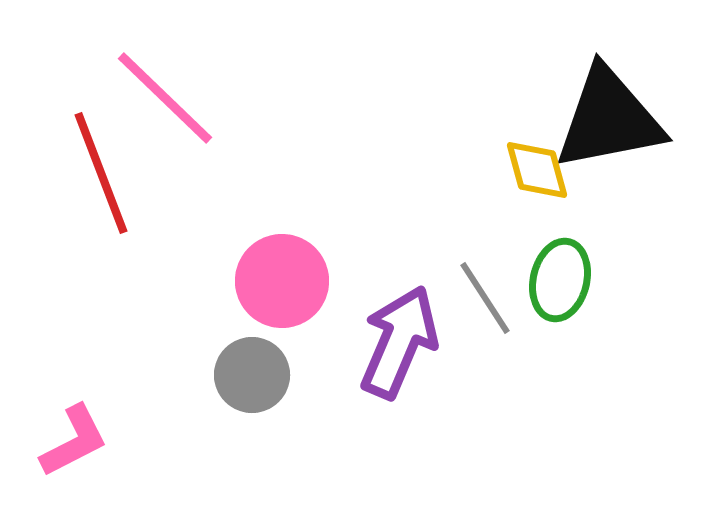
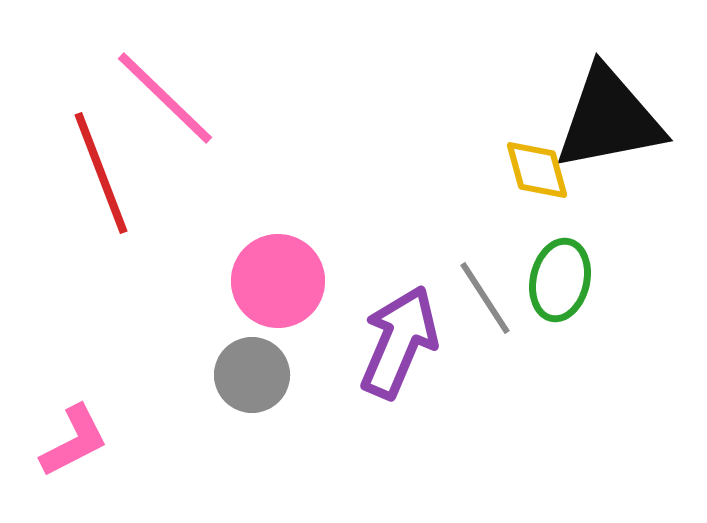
pink circle: moved 4 px left
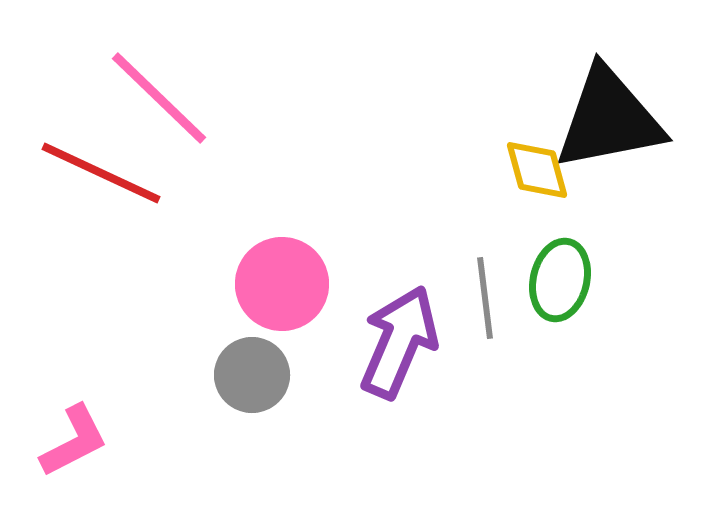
pink line: moved 6 px left
red line: rotated 44 degrees counterclockwise
pink circle: moved 4 px right, 3 px down
gray line: rotated 26 degrees clockwise
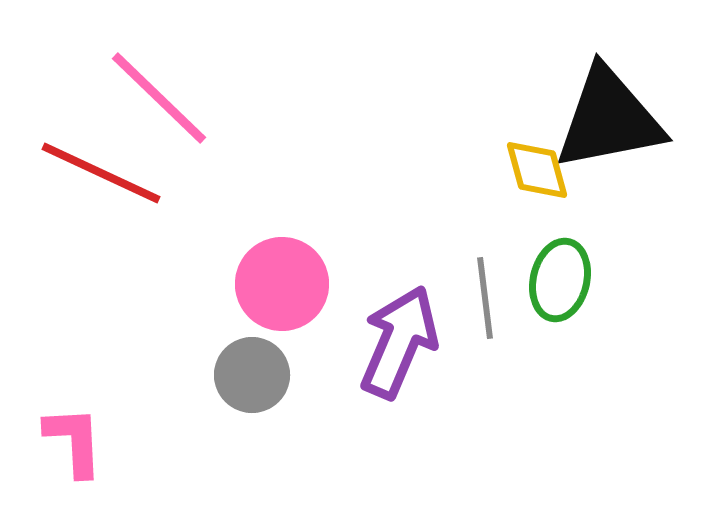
pink L-shape: rotated 66 degrees counterclockwise
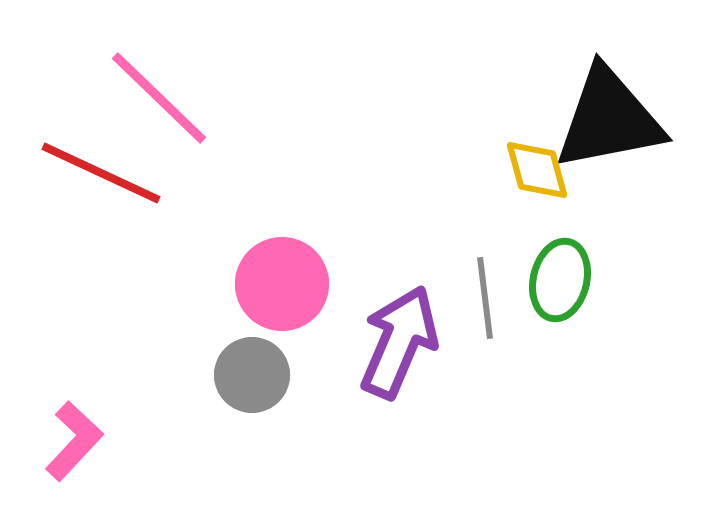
pink L-shape: rotated 46 degrees clockwise
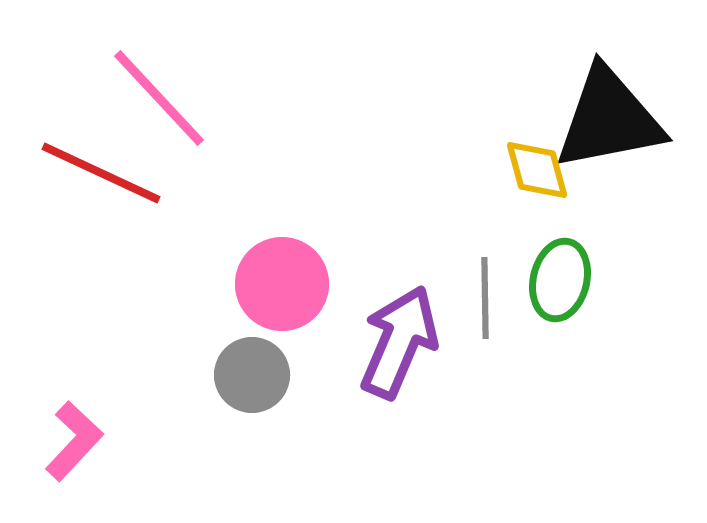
pink line: rotated 3 degrees clockwise
gray line: rotated 6 degrees clockwise
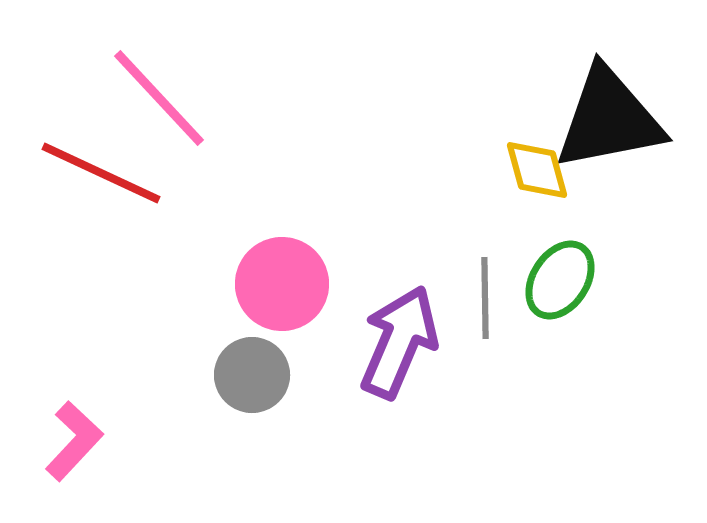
green ellipse: rotated 20 degrees clockwise
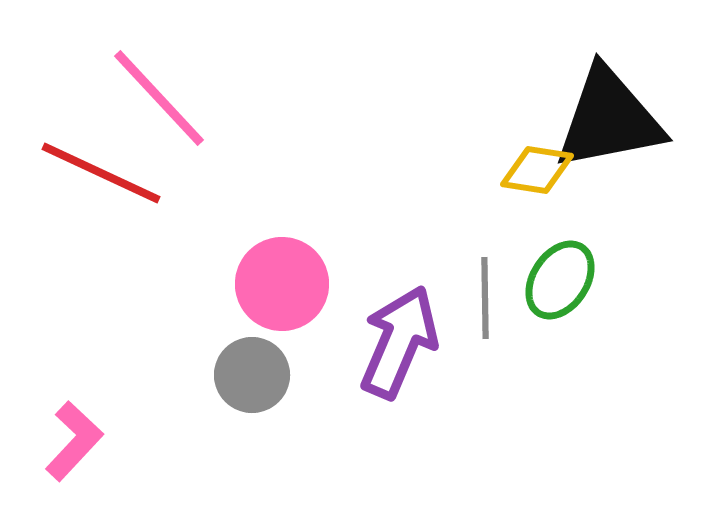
yellow diamond: rotated 66 degrees counterclockwise
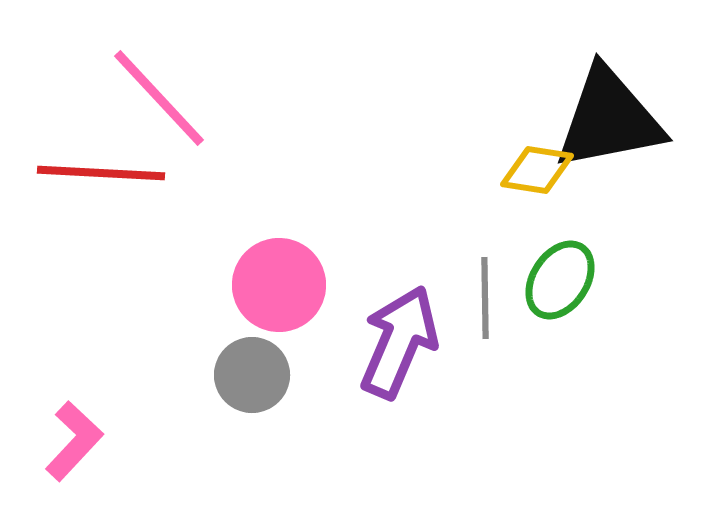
red line: rotated 22 degrees counterclockwise
pink circle: moved 3 px left, 1 px down
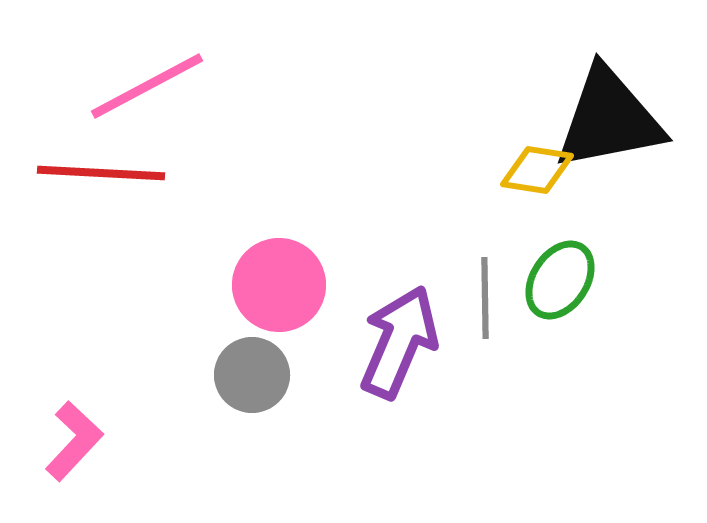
pink line: moved 12 px left, 12 px up; rotated 75 degrees counterclockwise
